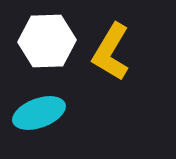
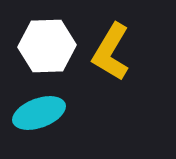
white hexagon: moved 5 px down
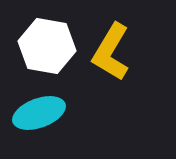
white hexagon: rotated 12 degrees clockwise
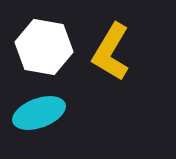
white hexagon: moved 3 px left, 1 px down
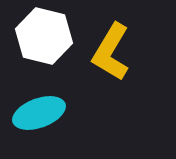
white hexagon: moved 11 px up; rotated 4 degrees clockwise
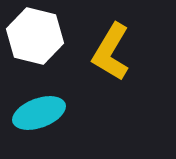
white hexagon: moved 9 px left
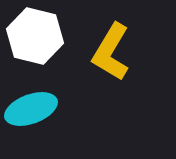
cyan ellipse: moved 8 px left, 4 px up
